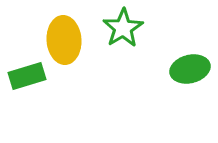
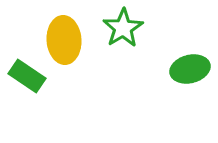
green rectangle: rotated 51 degrees clockwise
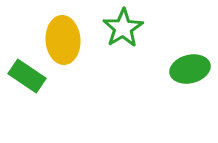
yellow ellipse: moved 1 px left
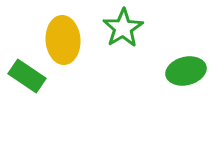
green ellipse: moved 4 px left, 2 px down
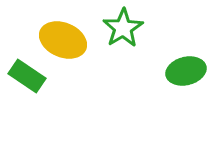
yellow ellipse: rotated 63 degrees counterclockwise
